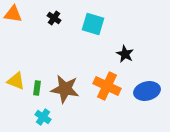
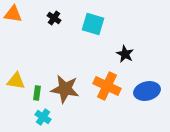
yellow triangle: rotated 12 degrees counterclockwise
green rectangle: moved 5 px down
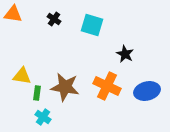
black cross: moved 1 px down
cyan square: moved 1 px left, 1 px down
yellow triangle: moved 6 px right, 5 px up
brown star: moved 2 px up
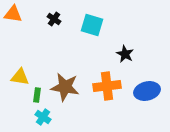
yellow triangle: moved 2 px left, 1 px down
orange cross: rotated 32 degrees counterclockwise
green rectangle: moved 2 px down
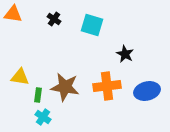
green rectangle: moved 1 px right
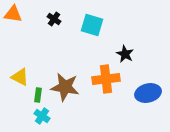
yellow triangle: rotated 18 degrees clockwise
orange cross: moved 1 px left, 7 px up
blue ellipse: moved 1 px right, 2 px down
cyan cross: moved 1 px left, 1 px up
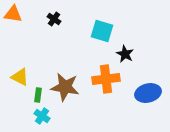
cyan square: moved 10 px right, 6 px down
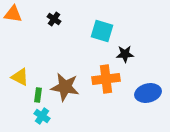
black star: rotated 30 degrees counterclockwise
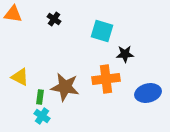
green rectangle: moved 2 px right, 2 px down
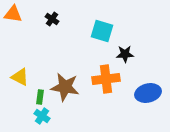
black cross: moved 2 px left
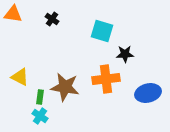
cyan cross: moved 2 px left
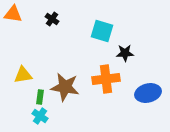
black star: moved 1 px up
yellow triangle: moved 3 px right, 2 px up; rotated 36 degrees counterclockwise
